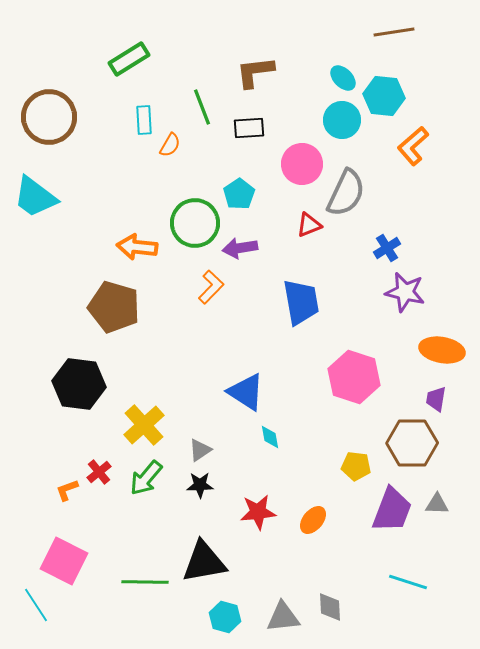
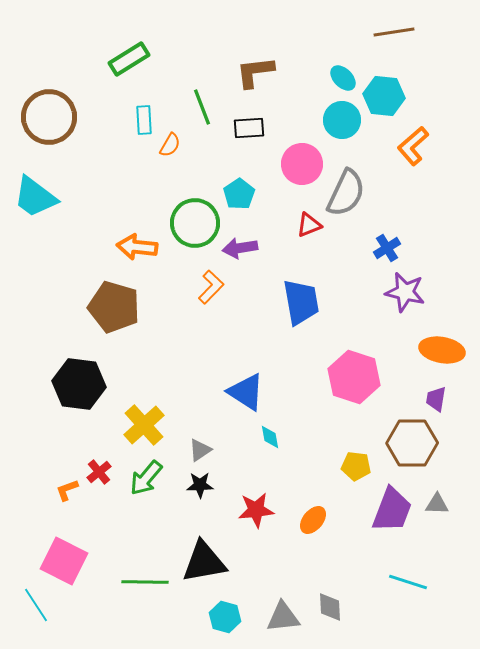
red star at (258, 512): moved 2 px left, 2 px up
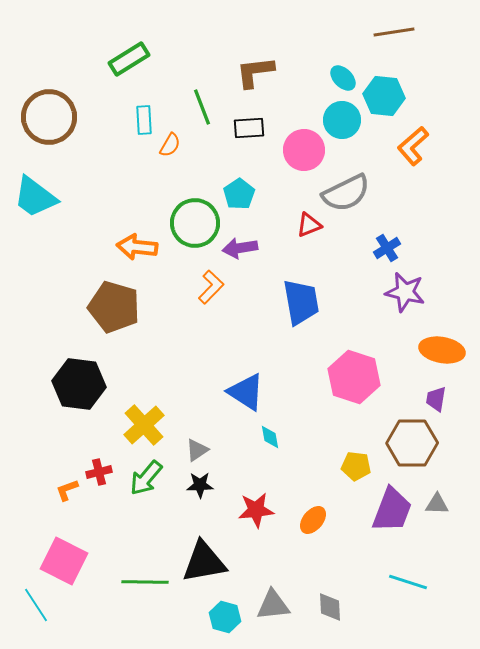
pink circle at (302, 164): moved 2 px right, 14 px up
gray semicircle at (346, 193): rotated 39 degrees clockwise
gray triangle at (200, 450): moved 3 px left
red cross at (99, 472): rotated 25 degrees clockwise
gray triangle at (283, 617): moved 10 px left, 12 px up
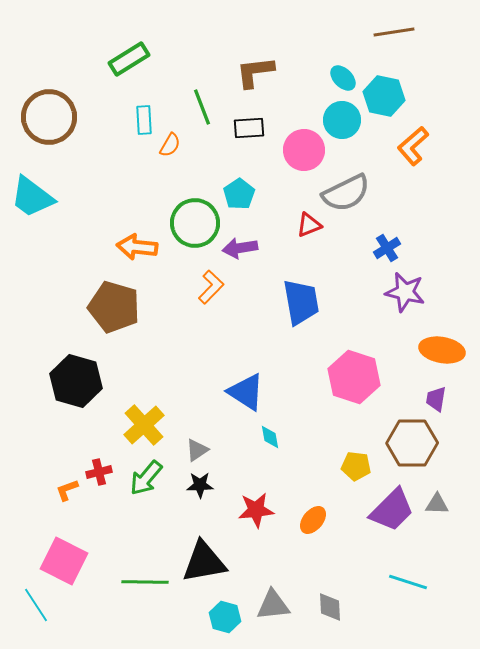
cyan hexagon at (384, 96): rotated 6 degrees clockwise
cyan trapezoid at (35, 197): moved 3 px left
black hexagon at (79, 384): moved 3 px left, 3 px up; rotated 9 degrees clockwise
purple trapezoid at (392, 510): rotated 24 degrees clockwise
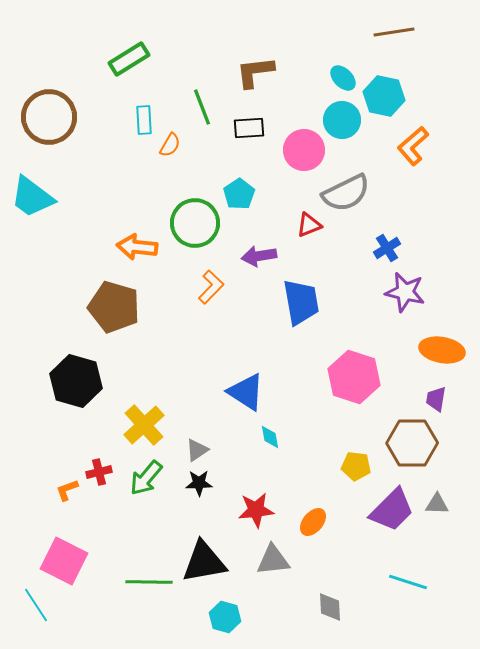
purple arrow at (240, 248): moved 19 px right, 8 px down
black star at (200, 485): moved 1 px left, 2 px up
orange ellipse at (313, 520): moved 2 px down
green line at (145, 582): moved 4 px right
gray triangle at (273, 605): moved 45 px up
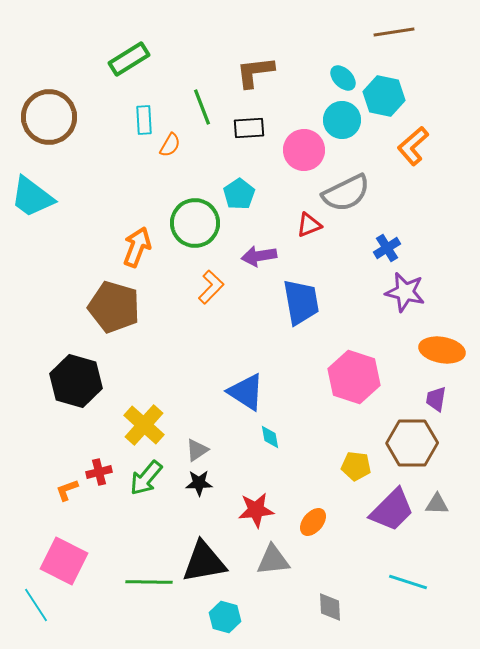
orange arrow at (137, 247): rotated 105 degrees clockwise
yellow cross at (144, 425): rotated 6 degrees counterclockwise
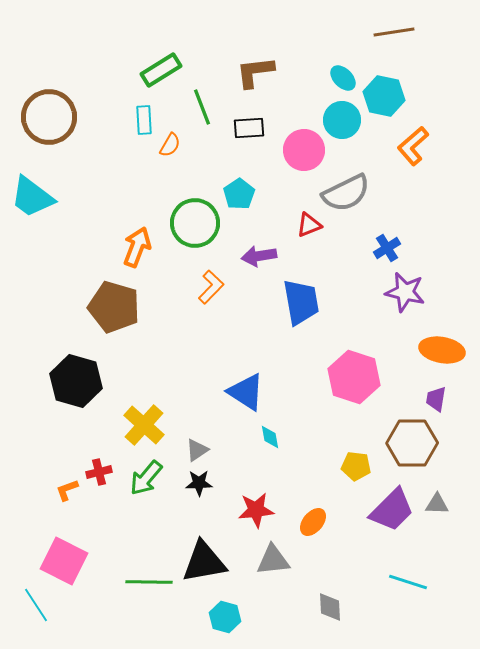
green rectangle at (129, 59): moved 32 px right, 11 px down
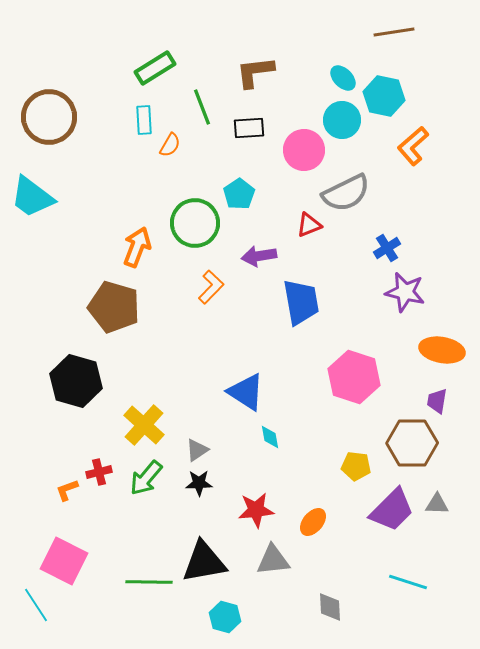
green rectangle at (161, 70): moved 6 px left, 2 px up
purple trapezoid at (436, 399): moved 1 px right, 2 px down
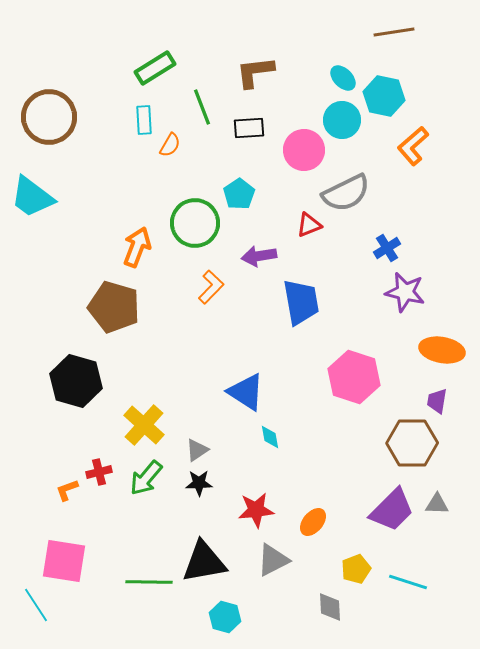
yellow pentagon at (356, 466): moved 103 px down; rotated 28 degrees counterclockwise
gray triangle at (273, 560): rotated 21 degrees counterclockwise
pink square at (64, 561): rotated 18 degrees counterclockwise
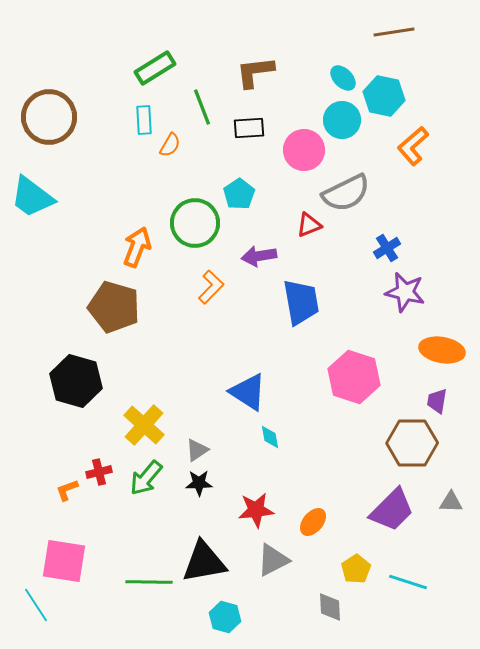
blue triangle at (246, 392): moved 2 px right
gray triangle at (437, 504): moved 14 px right, 2 px up
yellow pentagon at (356, 569): rotated 12 degrees counterclockwise
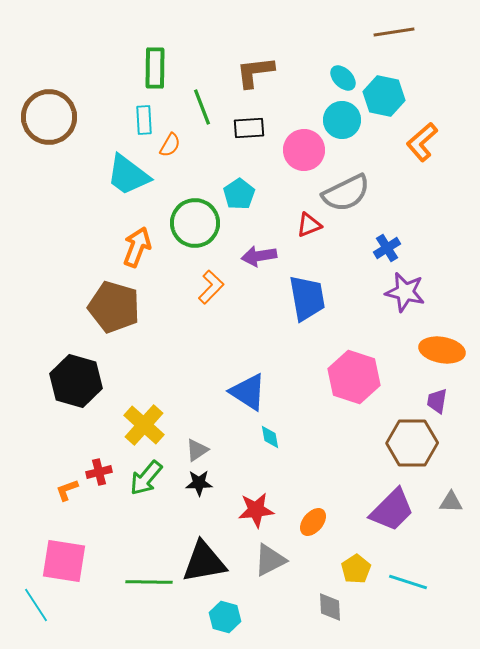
green rectangle at (155, 68): rotated 57 degrees counterclockwise
orange L-shape at (413, 146): moved 9 px right, 4 px up
cyan trapezoid at (32, 197): moved 96 px right, 22 px up
blue trapezoid at (301, 302): moved 6 px right, 4 px up
gray triangle at (273, 560): moved 3 px left
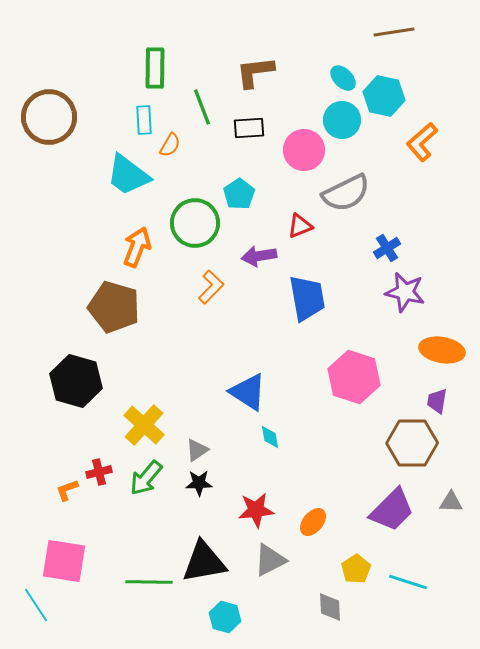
red triangle at (309, 225): moved 9 px left, 1 px down
